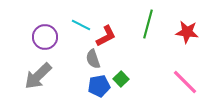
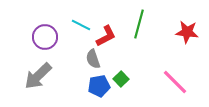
green line: moved 9 px left
pink line: moved 10 px left
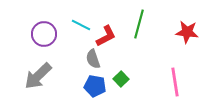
purple circle: moved 1 px left, 3 px up
pink line: rotated 36 degrees clockwise
blue pentagon: moved 4 px left; rotated 20 degrees clockwise
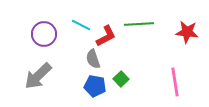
green line: rotated 72 degrees clockwise
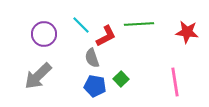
cyan line: rotated 18 degrees clockwise
gray semicircle: moved 1 px left, 1 px up
